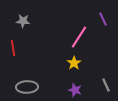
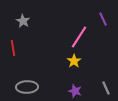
gray star: rotated 24 degrees clockwise
yellow star: moved 2 px up
gray line: moved 3 px down
purple star: moved 1 px down
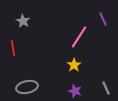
yellow star: moved 4 px down
gray ellipse: rotated 10 degrees counterclockwise
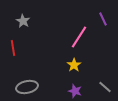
gray line: moved 1 px left, 1 px up; rotated 24 degrees counterclockwise
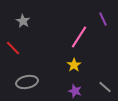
red line: rotated 35 degrees counterclockwise
gray ellipse: moved 5 px up
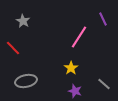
yellow star: moved 3 px left, 3 px down
gray ellipse: moved 1 px left, 1 px up
gray line: moved 1 px left, 3 px up
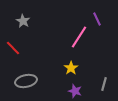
purple line: moved 6 px left
gray line: rotated 64 degrees clockwise
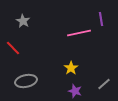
purple line: moved 4 px right; rotated 16 degrees clockwise
pink line: moved 4 px up; rotated 45 degrees clockwise
gray line: rotated 32 degrees clockwise
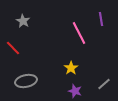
pink line: rotated 75 degrees clockwise
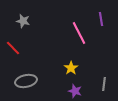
gray star: rotated 16 degrees counterclockwise
gray line: rotated 40 degrees counterclockwise
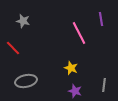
yellow star: rotated 16 degrees counterclockwise
gray line: moved 1 px down
